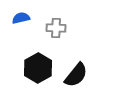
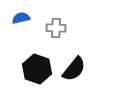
black hexagon: moved 1 px left, 1 px down; rotated 12 degrees counterclockwise
black semicircle: moved 2 px left, 6 px up
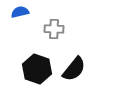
blue semicircle: moved 1 px left, 6 px up
gray cross: moved 2 px left, 1 px down
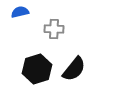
black hexagon: rotated 24 degrees clockwise
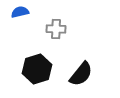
gray cross: moved 2 px right
black semicircle: moved 7 px right, 5 px down
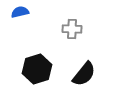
gray cross: moved 16 px right
black semicircle: moved 3 px right
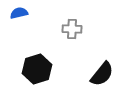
blue semicircle: moved 1 px left, 1 px down
black semicircle: moved 18 px right
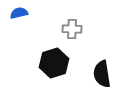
black hexagon: moved 17 px right, 6 px up
black semicircle: rotated 132 degrees clockwise
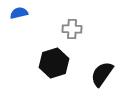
black semicircle: rotated 44 degrees clockwise
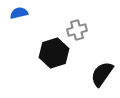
gray cross: moved 5 px right, 1 px down; rotated 18 degrees counterclockwise
black hexagon: moved 10 px up
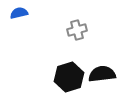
black hexagon: moved 15 px right, 24 px down
black semicircle: rotated 48 degrees clockwise
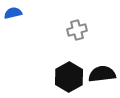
blue semicircle: moved 6 px left
black hexagon: rotated 12 degrees counterclockwise
